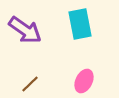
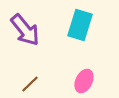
cyan rectangle: moved 1 px down; rotated 28 degrees clockwise
purple arrow: rotated 16 degrees clockwise
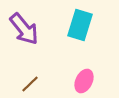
purple arrow: moved 1 px left, 1 px up
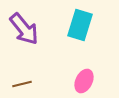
brown line: moved 8 px left; rotated 30 degrees clockwise
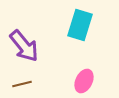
purple arrow: moved 17 px down
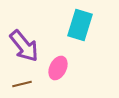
pink ellipse: moved 26 px left, 13 px up
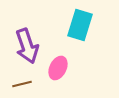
purple arrow: moved 3 px right; rotated 20 degrees clockwise
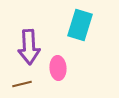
purple arrow: moved 2 px right, 1 px down; rotated 16 degrees clockwise
pink ellipse: rotated 30 degrees counterclockwise
